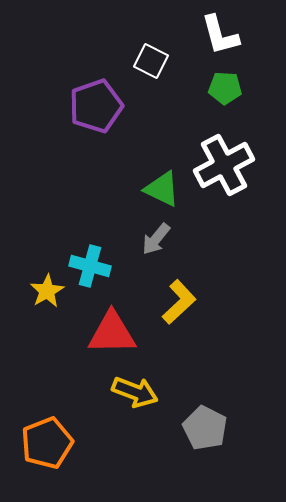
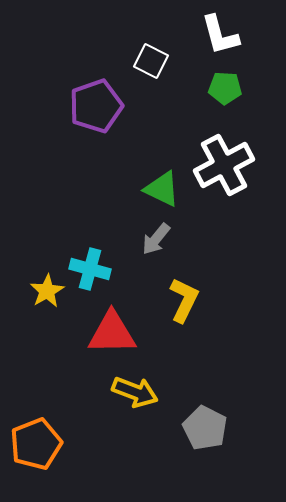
cyan cross: moved 3 px down
yellow L-shape: moved 5 px right, 2 px up; rotated 21 degrees counterclockwise
orange pentagon: moved 11 px left, 1 px down
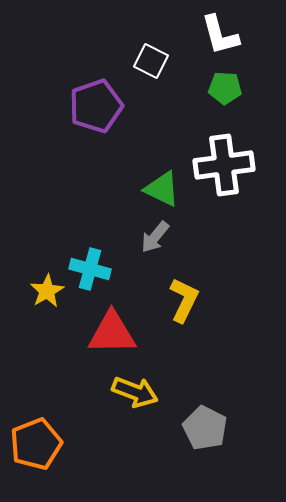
white cross: rotated 20 degrees clockwise
gray arrow: moved 1 px left, 2 px up
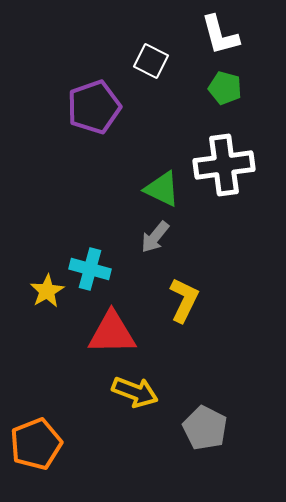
green pentagon: rotated 12 degrees clockwise
purple pentagon: moved 2 px left, 1 px down
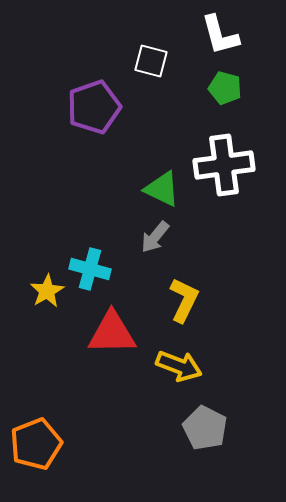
white square: rotated 12 degrees counterclockwise
yellow arrow: moved 44 px right, 26 px up
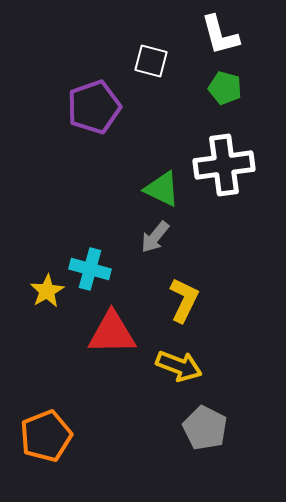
orange pentagon: moved 10 px right, 8 px up
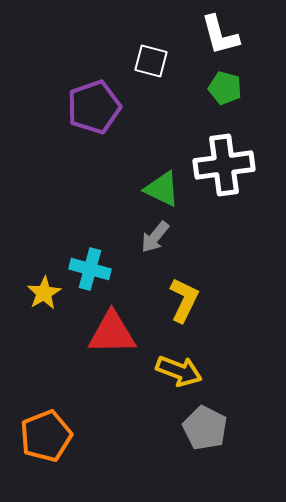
yellow star: moved 3 px left, 2 px down
yellow arrow: moved 5 px down
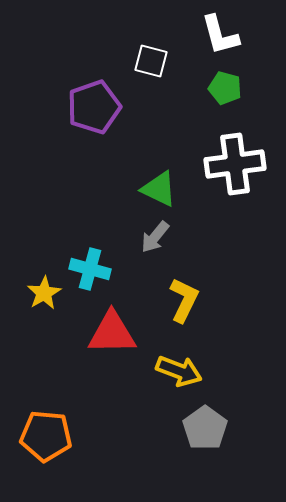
white cross: moved 11 px right, 1 px up
green triangle: moved 3 px left
gray pentagon: rotated 9 degrees clockwise
orange pentagon: rotated 27 degrees clockwise
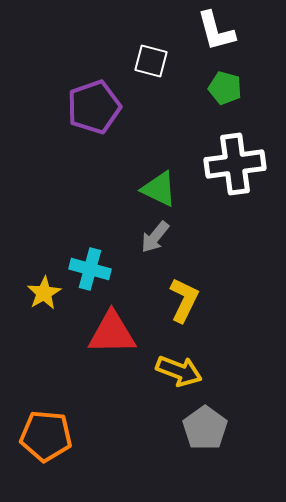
white L-shape: moved 4 px left, 4 px up
